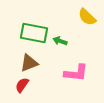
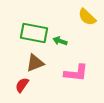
brown triangle: moved 6 px right
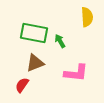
yellow semicircle: rotated 138 degrees counterclockwise
green arrow: rotated 40 degrees clockwise
